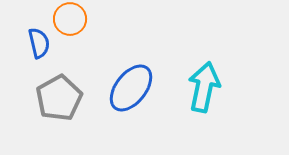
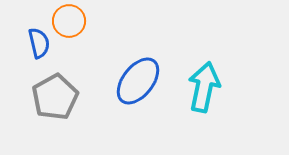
orange circle: moved 1 px left, 2 px down
blue ellipse: moved 7 px right, 7 px up
gray pentagon: moved 4 px left, 1 px up
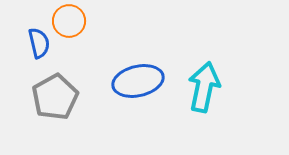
blue ellipse: rotated 39 degrees clockwise
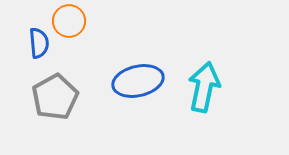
blue semicircle: rotated 8 degrees clockwise
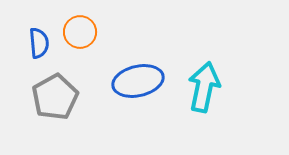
orange circle: moved 11 px right, 11 px down
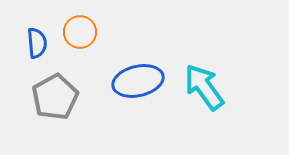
blue semicircle: moved 2 px left
cyan arrow: rotated 48 degrees counterclockwise
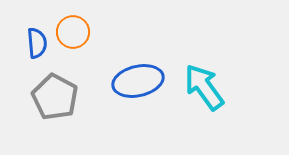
orange circle: moved 7 px left
gray pentagon: rotated 15 degrees counterclockwise
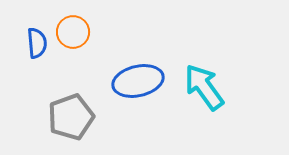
gray pentagon: moved 16 px right, 20 px down; rotated 24 degrees clockwise
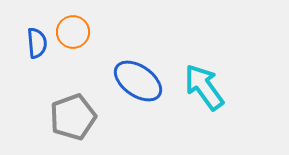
blue ellipse: rotated 48 degrees clockwise
gray pentagon: moved 2 px right
